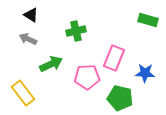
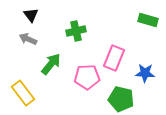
black triangle: rotated 21 degrees clockwise
green arrow: rotated 25 degrees counterclockwise
green pentagon: moved 1 px right, 1 px down
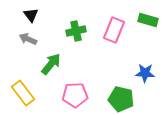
pink rectangle: moved 28 px up
pink pentagon: moved 12 px left, 18 px down
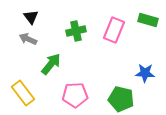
black triangle: moved 2 px down
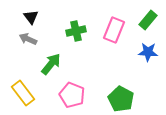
green rectangle: rotated 66 degrees counterclockwise
blue star: moved 3 px right, 21 px up
pink pentagon: moved 3 px left; rotated 25 degrees clockwise
green pentagon: rotated 15 degrees clockwise
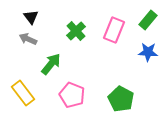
green cross: rotated 30 degrees counterclockwise
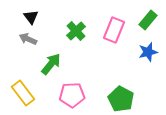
blue star: rotated 18 degrees counterclockwise
pink pentagon: rotated 25 degrees counterclockwise
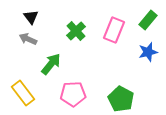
pink pentagon: moved 1 px right, 1 px up
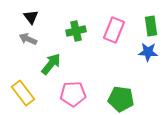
green rectangle: moved 3 px right, 6 px down; rotated 48 degrees counterclockwise
green cross: rotated 30 degrees clockwise
blue star: rotated 18 degrees clockwise
green pentagon: rotated 20 degrees counterclockwise
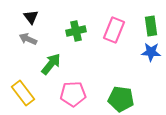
blue star: moved 3 px right
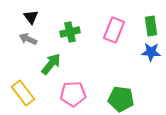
green cross: moved 6 px left, 1 px down
